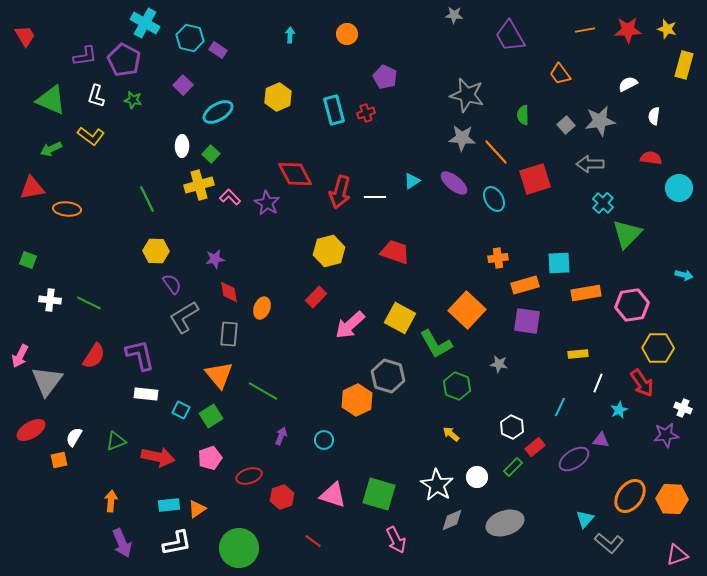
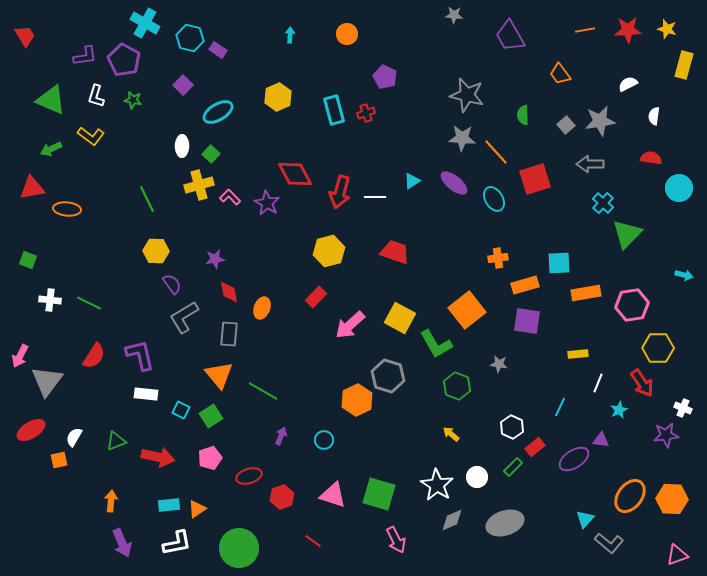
orange square at (467, 310): rotated 9 degrees clockwise
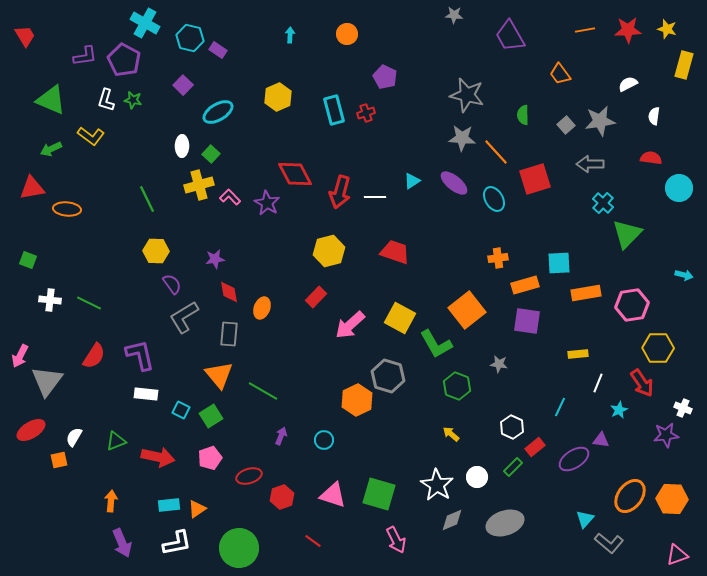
white L-shape at (96, 96): moved 10 px right, 4 px down
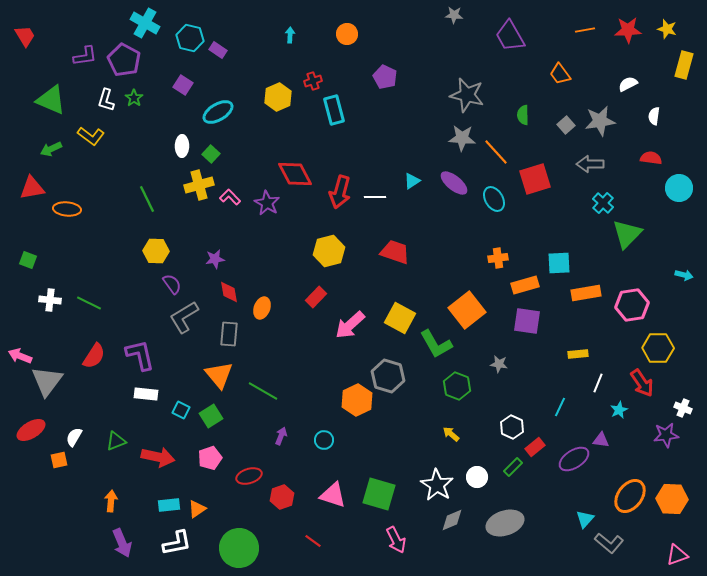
purple square at (183, 85): rotated 12 degrees counterclockwise
green star at (133, 100): moved 1 px right, 2 px up; rotated 24 degrees clockwise
red cross at (366, 113): moved 53 px left, 32 px up
pink arrow at (20, 356): rotated 85 degrees clockwise
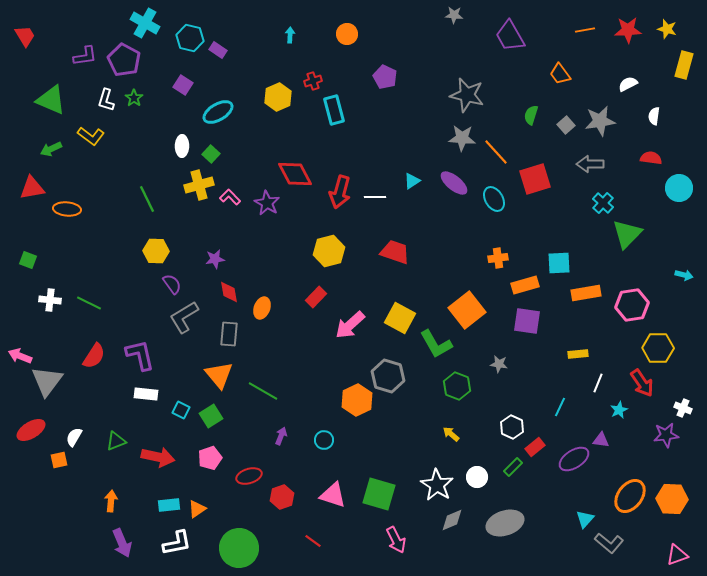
green semicircle at (523, 115): moved 8 px right; rotated 18 degrees clockwise
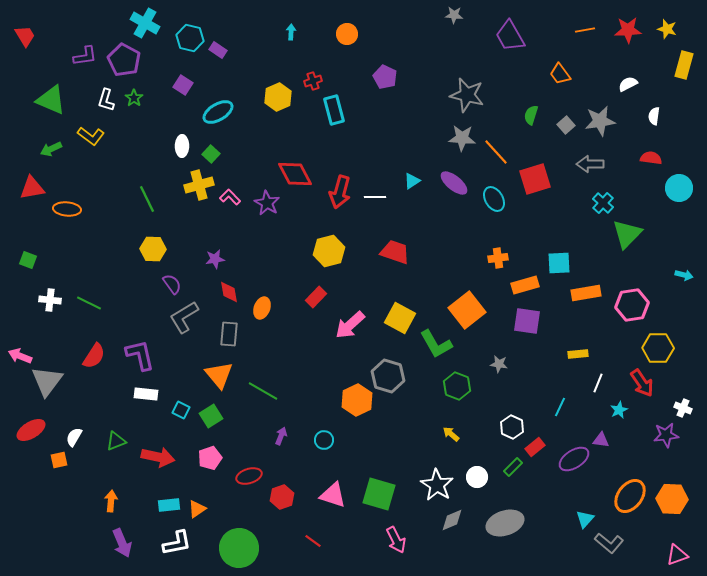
cyan arrow at (290, 35): moved 1 px right, 3 px up
yellow hexagon at (156, 251): moved 3 px left, 2 px up
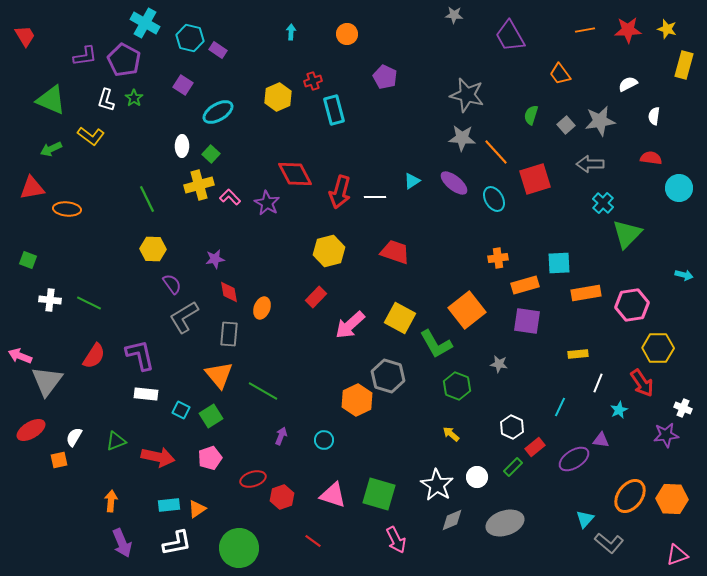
red ellipse at (249, 476): moved 4 px right, 3 px down
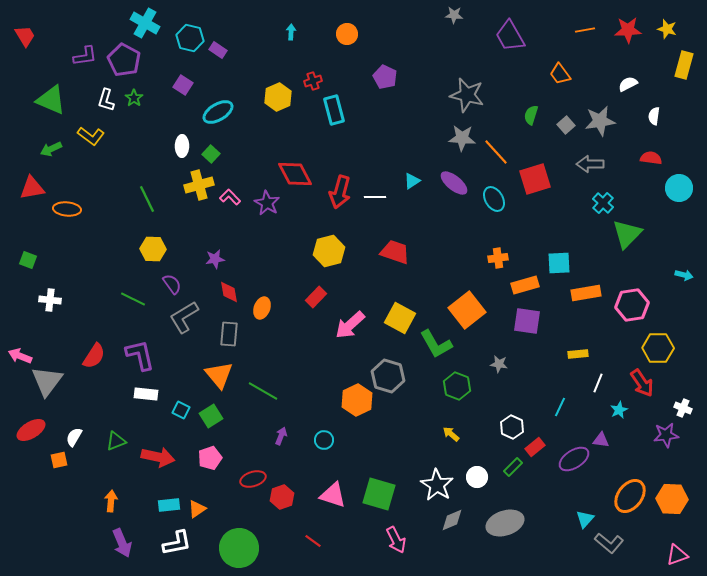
green line at (89, 303): moved 44 px right, 4 px up
